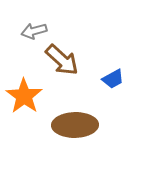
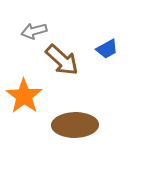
blue trapezoid: moved 6 px left, 30 px up
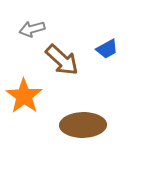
gray arrow: moved 2 px left, 2 px up
brown ellipse: moved 8 px right
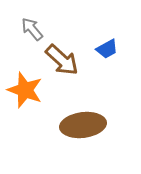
gray arrow: rotated 65 degrees clockwise
orange star: moved 1 px right, 6 px up; rotated 15 degrees counterclockwise
brown ellipse: rotated 6 degrees counterclockwise
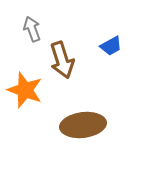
gray arrow: rotated 20 degrees clockwise
blue trapezoid: moved 4 px right, 3 px up
brown arrow: rotated 30 degrees clockwise
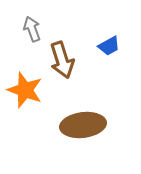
blue trapezoid: moved 2 px left
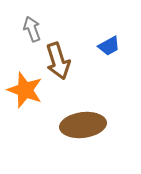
brown arrow: moved 4 px left, 1 px down
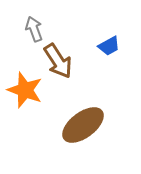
gray arrow: moved 2 px right
brown arrow: rotated 15 degrees counterclockwise
brown ellipse: rotated 30 degrees counterclockwise
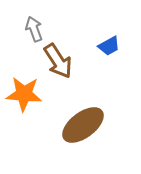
orange star: moved 1 px left, 4 px down; rotated 15 degrees counterclockwise
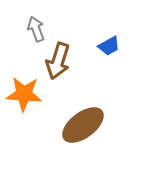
gray arrow: moved 2 px right
brown arrow: rotated 51 degrees clockwise
